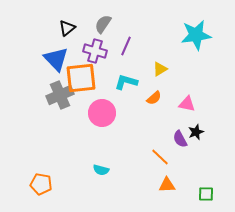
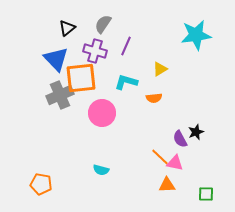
orange semicircle: rotated 35 degrees clockwise
pink triangle: moved 12 px left, 59 px down
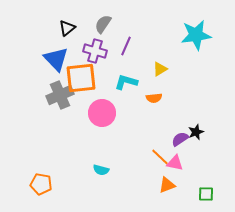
purple semicircle: rotated 84 degrees clockwise
orange triangle: rotated 18 degrees counterclockwise
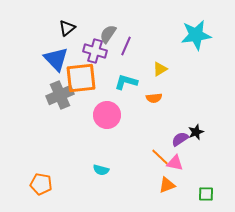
gray semicircle: moved 5 px right, 10 px down
pink circle: moved 5 px right, 2 px down
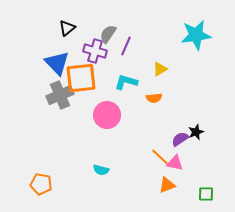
blue triangle: moved 1 px right, 4 px down
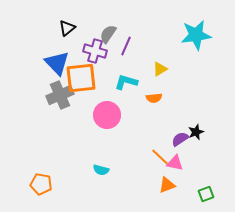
green square: rotated 21 degrees counterclockwise
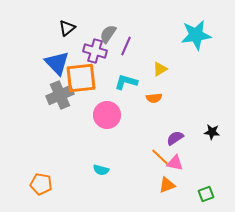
black star: moved 16 px right; rotated 28 degrees clockwise
purple semicircle: moved 5 px left, 1 px up
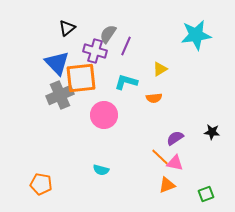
pink circle: moved 3 px left
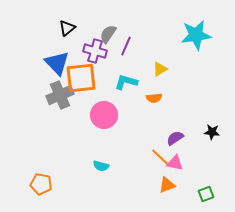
cyan semicircle: moved 4 px up
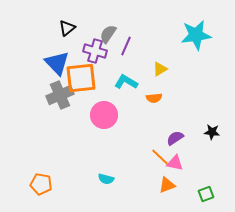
cyan L-shape: rotated 15 degrees clockwise
cyan semicircle: moved 5 px right, 13 px down
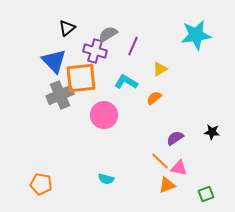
gray semicircle: rotated 24 degrees clockwise
purple line: moved 7 px right
blue triangle: moved 3 px left, 2 px up
orange semicircle: rotated 147 degrees clockwise
orange line: moved 4 px down
pink triangle: moved 4 px right, 5 px down
